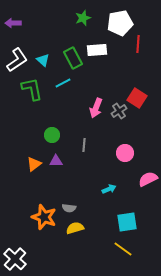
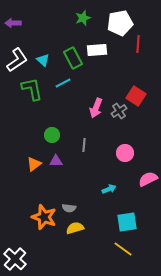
red square: moved 1 px left, 2 px up
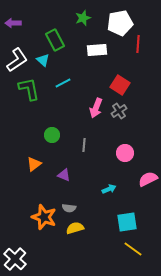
green rectangle: moved 18 px left, 18 px up
green L-shape: moved 3 px left
red square: moved 16 px left, 11 px up
purple triangle: moved 8 px right, 14 px down; rotated 24 degrees clockwise
yellow line: moved 10 px right
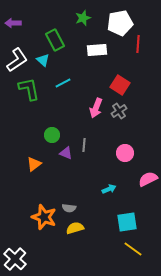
purple triangle: moved 2 px right, 22 px up
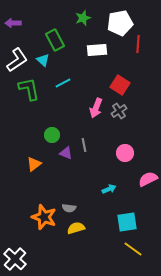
gray line: rotated 16 degrees counterclockwise
yellow semicircle: moved 1 px right
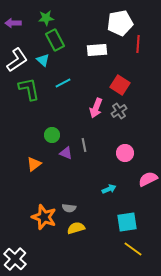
green star: moved 37 px left; rotated 14 degrees clockwise
